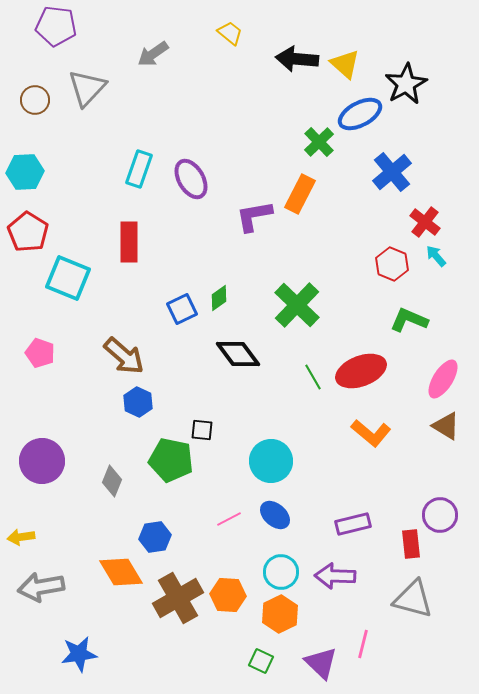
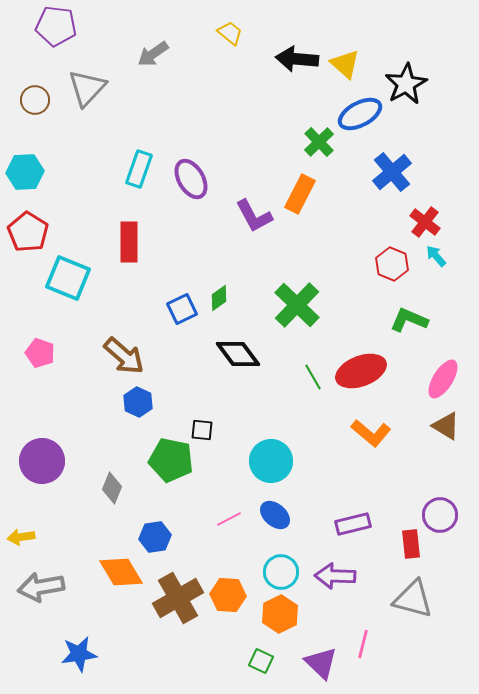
purple L-shape at (254, 216): rotated 108 degrees counterclockwise
gray diamond at (112, 481): moved 7 px down
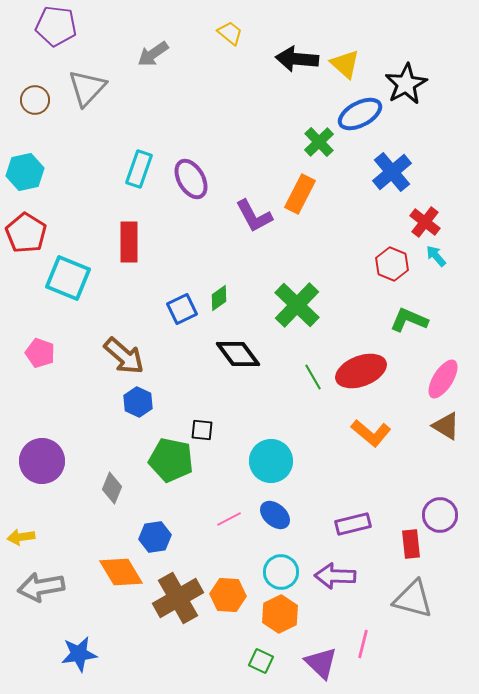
cyan hexagon at (25, 172): rotated 9 degrees counterclockwise
red pentagon at (28, 232): moved 2 px left, 1 px down
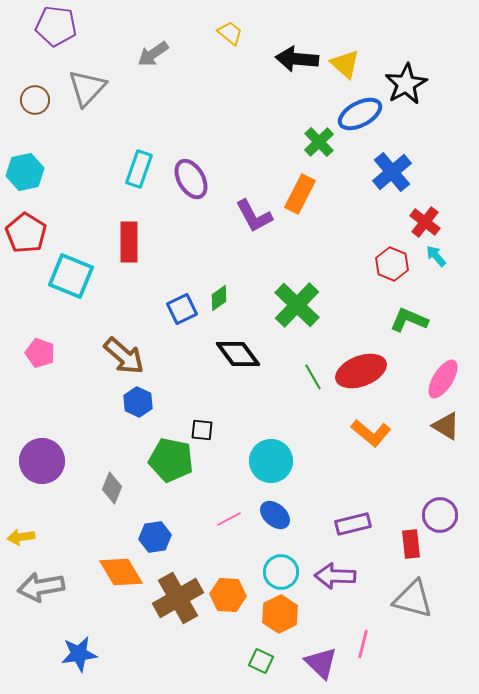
cyan square at (68, 278): moved 3 px right, 2 px up
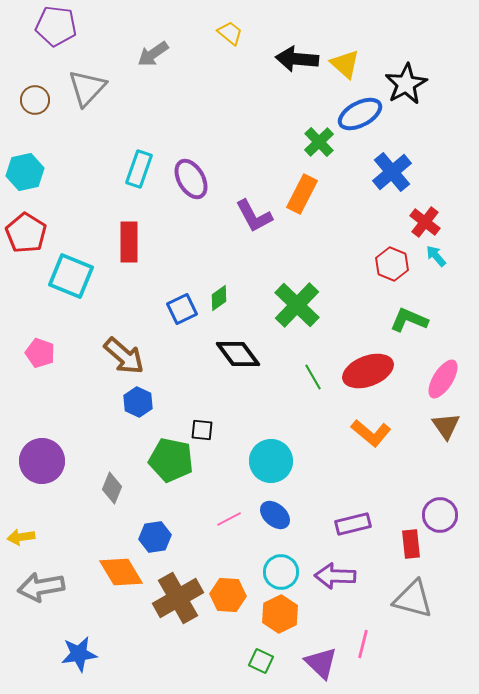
orange rectangle at (300, 194): moved 2 px right
red ellipse at (361, 371): moved 7 px right
brown triangle at (446, 426): rotated 24 degrees clockwise
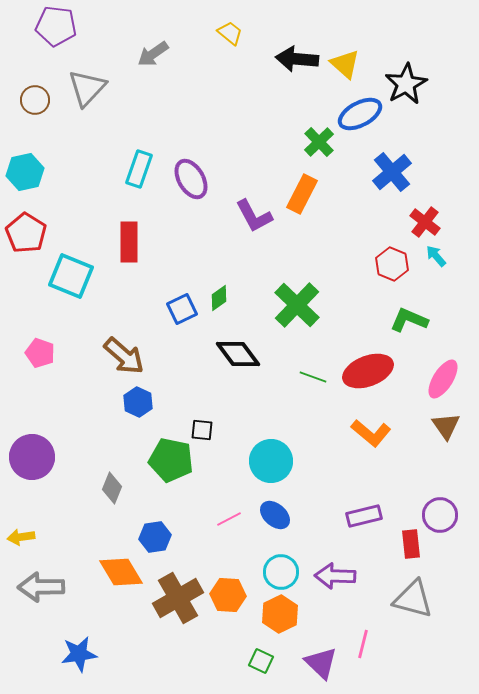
green line at (313, 377): rotated 40 degrees counterclockwise
purple circle at (42, 461): moved 10 px left, 4 px up
purple rectangle at (353, 524): moved 11 px right, 8 px up
gray arrow at (41, 587): rotated 9 degrees clockwise
